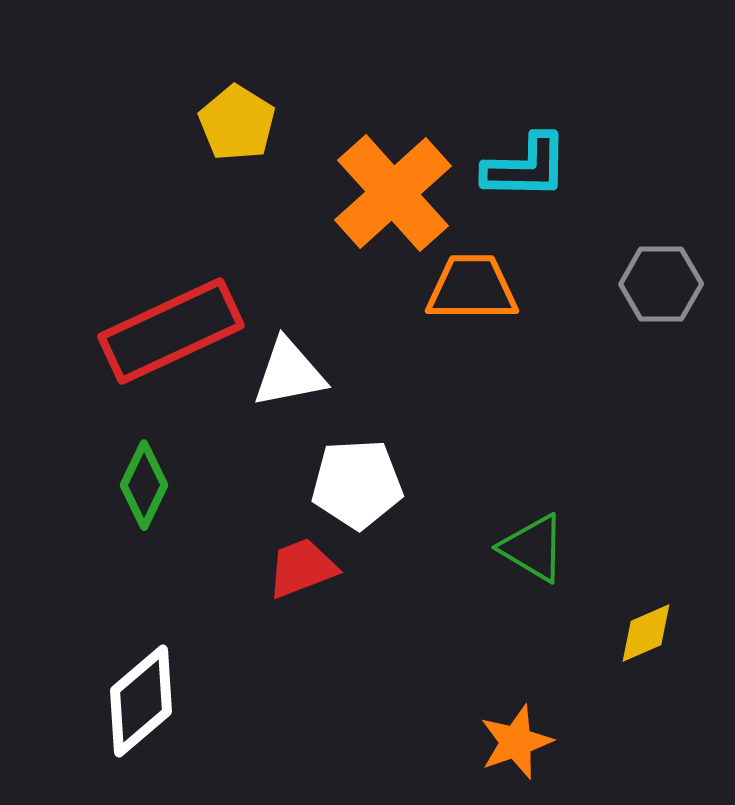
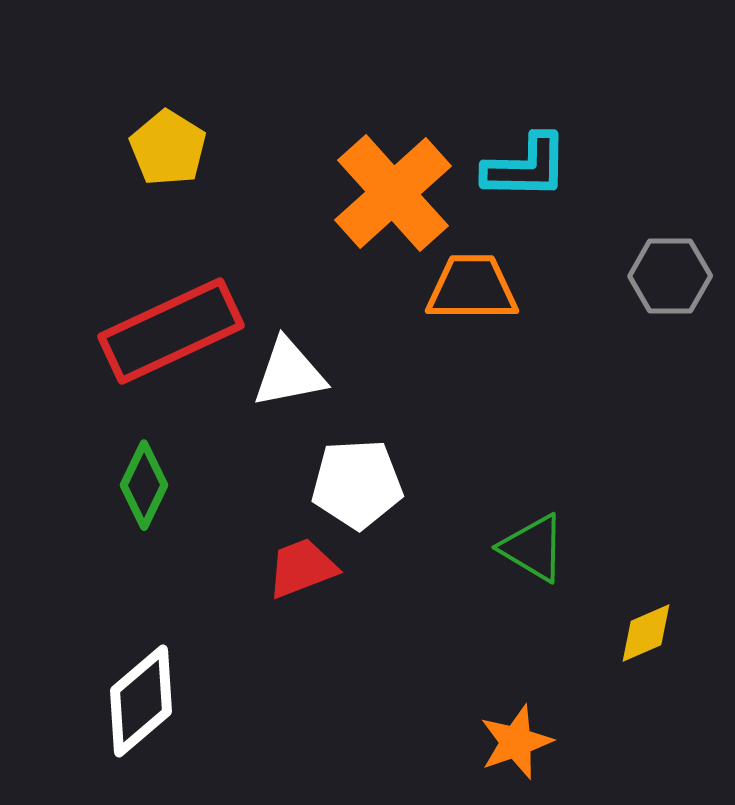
yellow pentagon: moved 69 px left, 25 px down
gray hexagon: moved 9 px right, 8 px up
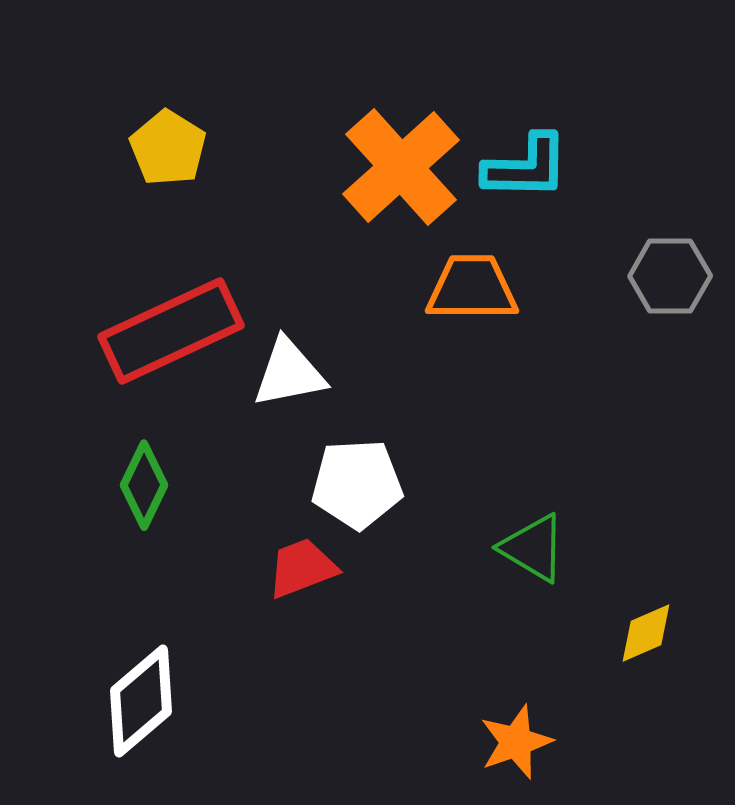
orange cross: moved 8 px right, 26 px up
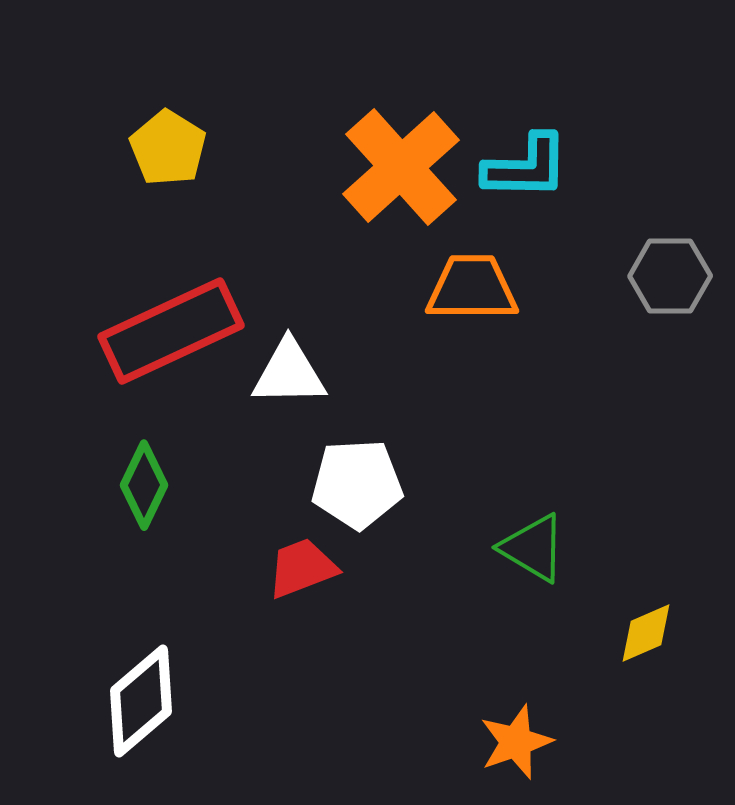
white triangle: rotated 10 degrees clockwise
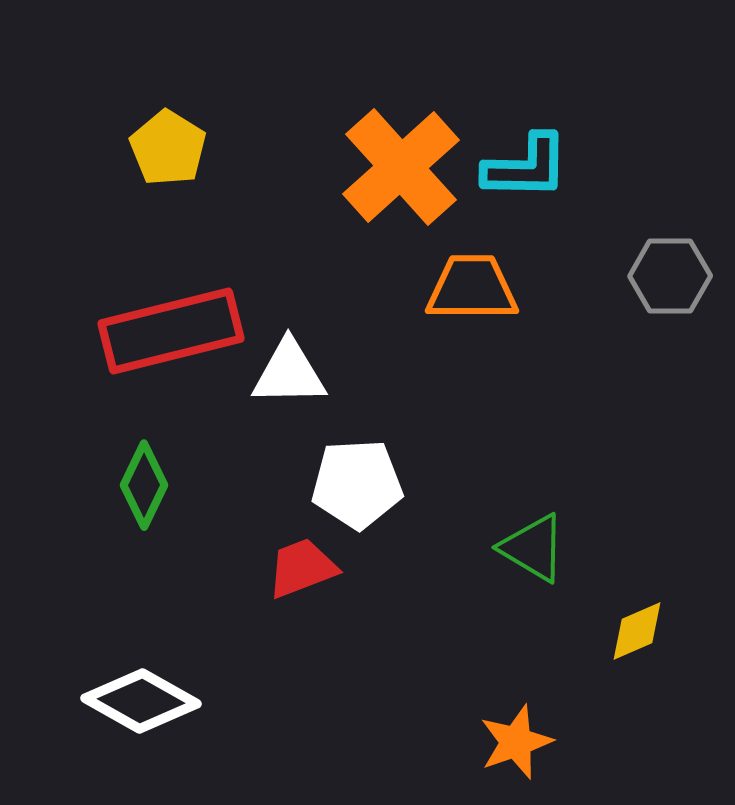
red rectangle: rotated 11 degrees clockwise
yellow diamond: moved 9 px left, 2 px up
white diamond: rotated 70 degrees clockwise
